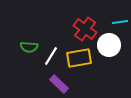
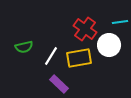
green semicircle: moved 5 px left; rotated 18 degrees counterclockwise
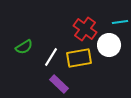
green semicircle: rotated 18 degrees counterclockwise
white line: moved 1 px down
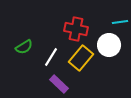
red cross: moved 9 px left; rotated 25 degrees counterclockwise
yellow rectangle: moved 2 px right; rotated 40 degrees counterclockwise
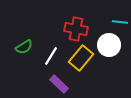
cyan line: rotated 14 degrees clockwise
white line: moved 1 px up
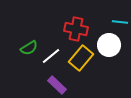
green semicircle: moved 5 px right, 1 px down
white line: rotated 18 degrees clockwise
purple rectangle: moved 2 px left, 1 px down
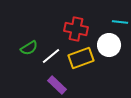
yellow rectangle: rotated 30 degrees clockwise
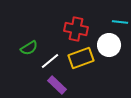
white line: moved 1 px left, 5 px down
